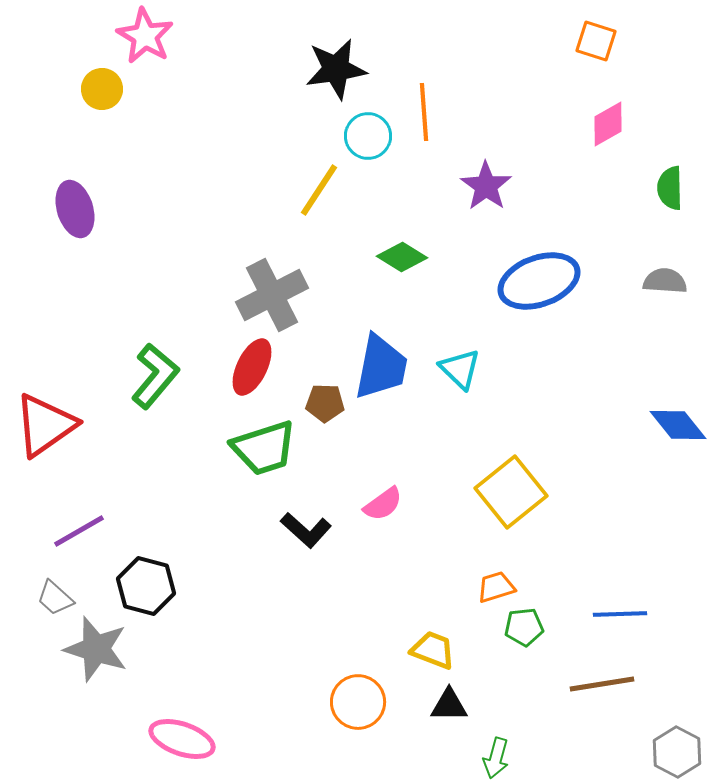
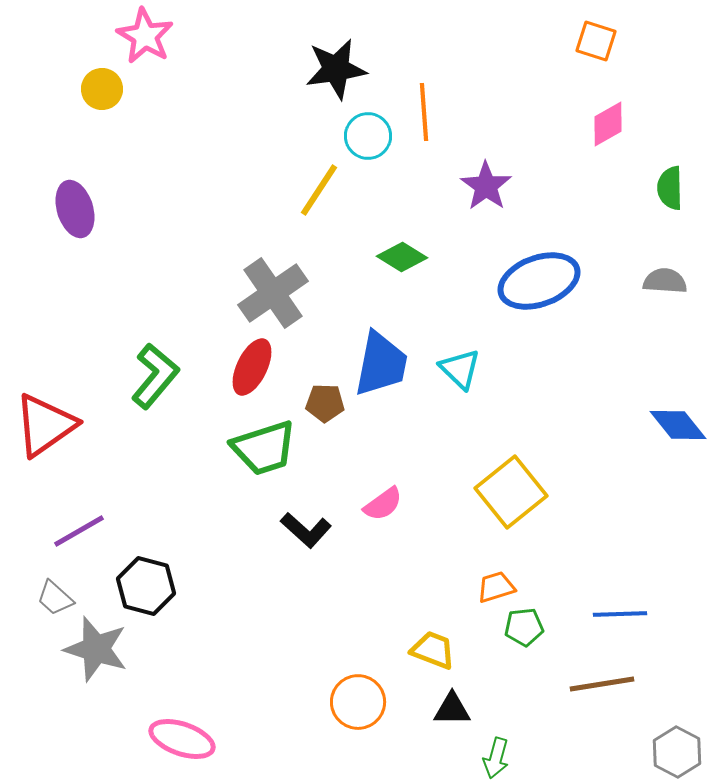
gray cross: moved 1 px right, 2 px up; rotated 8 degrees counterclockwise
blue trapezoid: moved 3 px up
black triangle: moved 3 px right, 4 px down
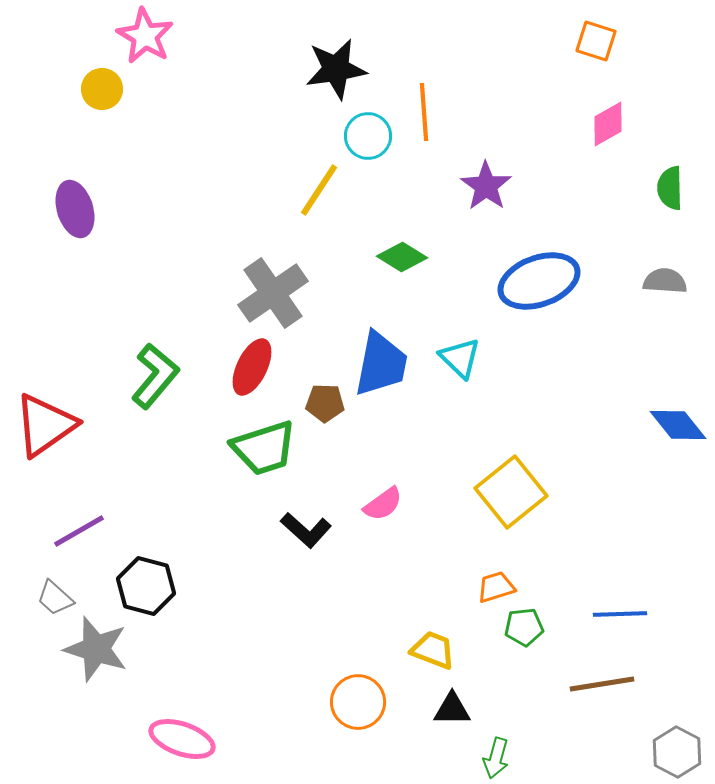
cyan triangle: moved 11 px up
